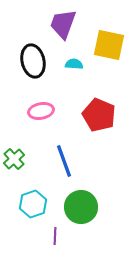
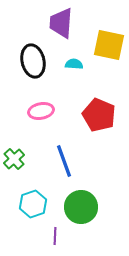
purple trapezoid: moved 2 px left, 1 px up; rotated 16 degrees counterclockwise
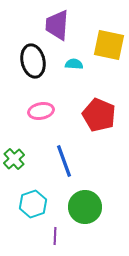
purple trapezoid: moved 4 px left, 2 px down
green circle: moved 4 px right
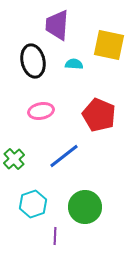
blue line: moved 5 px up; rotated 72 degrees clockwise
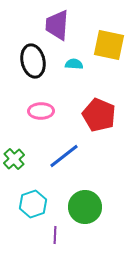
pink ellipse: rotated 10 degrees clockwise
purple line: moved 1 px up
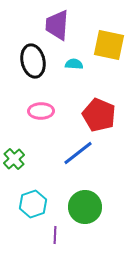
blue line: moved 14 px right, 3 px up
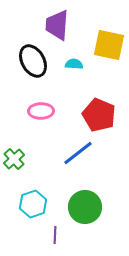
black ellipse: rotated 16 degrees counterclockwise
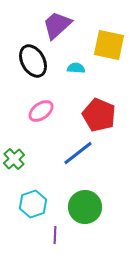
purple trapezoid: rotated 44 degrees clockwise
cyan semicircle: moved 2 px right, 4 px down
pink ellipse: rotated 35 degrees counterclockwise
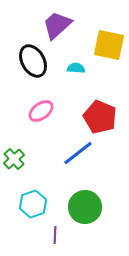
red pentagon: moved 1 px right, 2 px down
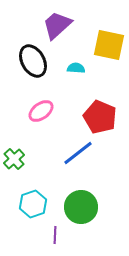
green circle: moved 4 px left
